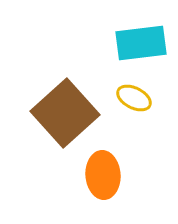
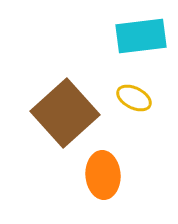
cyan rectangle: moved 7 px up
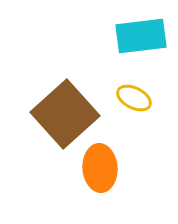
brown square: moved 1 px down
orange ellipse: moved 3 px left, 7 px up
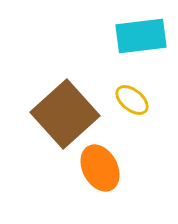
yellow ellipse: moved 2 px left, 2 px down; rotated 12 degrees clockwise
orange ellipse: rotated 24 degrees counterclockwise
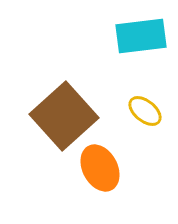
yellow ellipse: moved 13 px right, 11 px down
brown square: moved 1 px left, 2 px down
